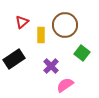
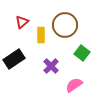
pink semicircle: moved 9 px right
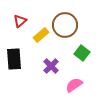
red triangle: moved 2 px left, 1 px up
yellow rectangle: rotated 49 degrees clockwise
black rectangle: rotated 60 degrees counterclockwise
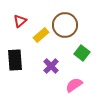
black rectangle: moved 1 px right, 1 px down
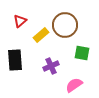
green square: rotated 28 degrees counterclockwise
purple cross: rotated 21 degrees clockwise
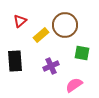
black rectangle: moved 1 px down
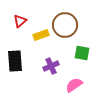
yellow rectangle: rotated 21 degrees clockwise
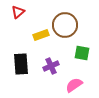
red triangle: moved 2 px left, 9 px up
black rectangle: moved 6 px right, 3 px down
